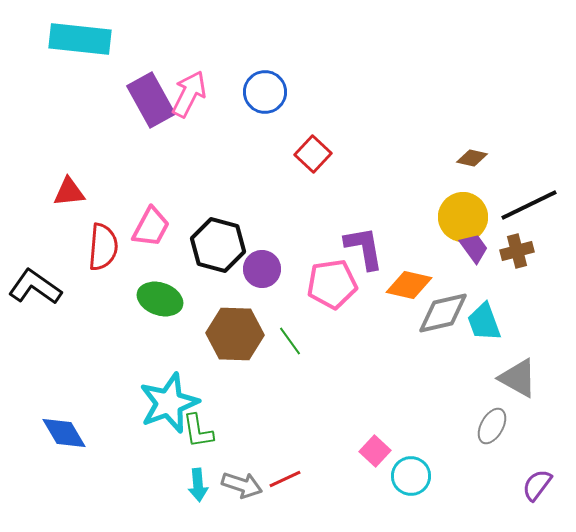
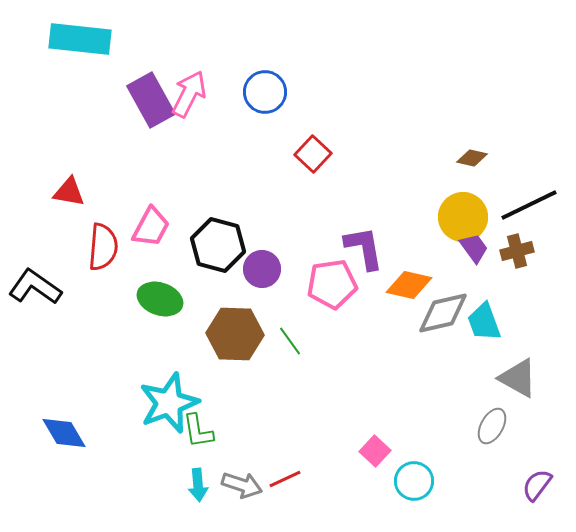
red triangle: rotated 16 degrees clockwise
cyan circle: moved 3 px right, 5 px down
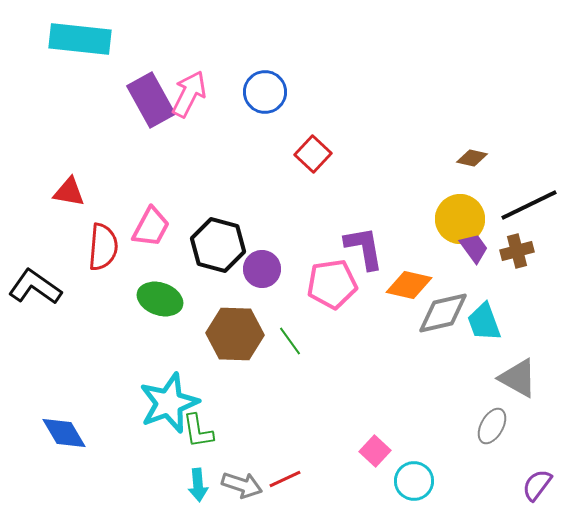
yellow circle: moved 3 px left, 2 px down
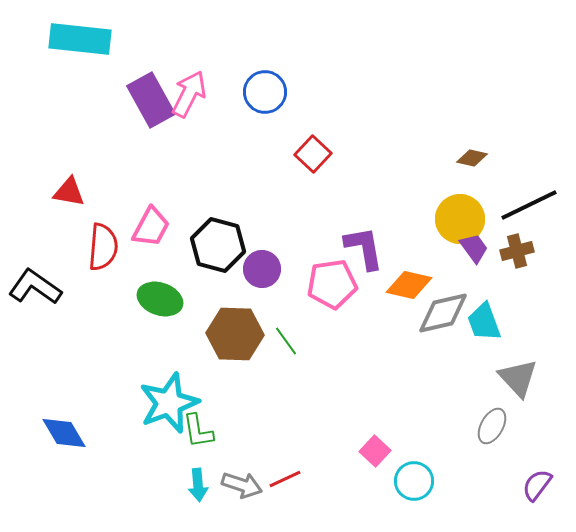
green line: moved 4 px left
gray triangle: rotated 18 degrees clockwise
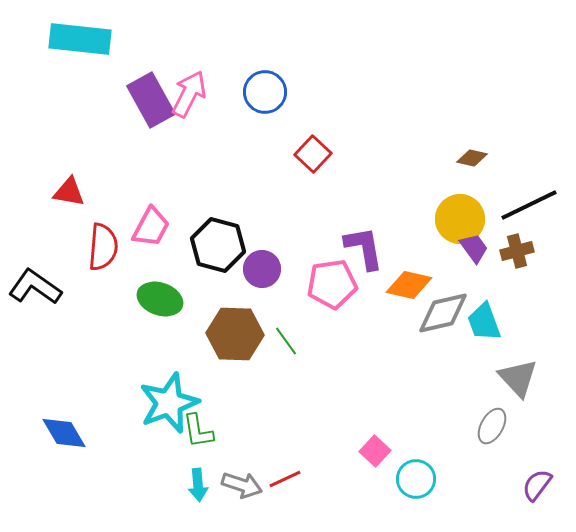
cyan circle: moved 2 px right, 2 px up
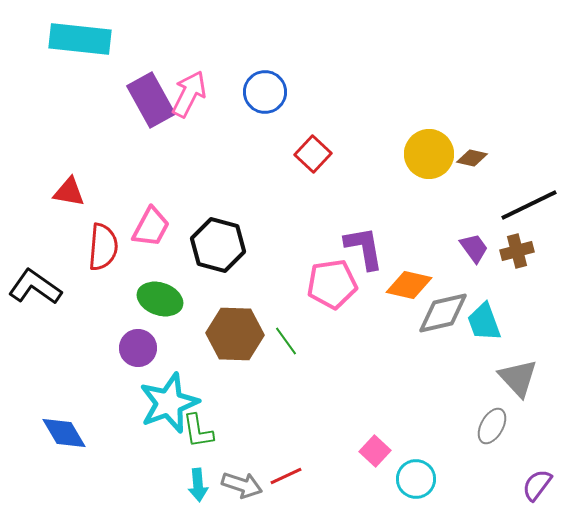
yellow circle: moved 31 px left, 65 px up
purple circle: moved 124 px left, 79 px down
red line: moved 1 px right, 3 px up
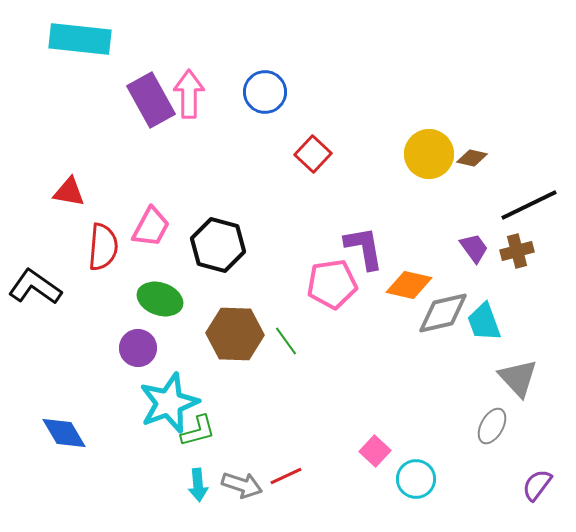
pink arrow: rotated 27 degrees counterclockwise
green L-shape: rotated 96 degrees counterclockwise
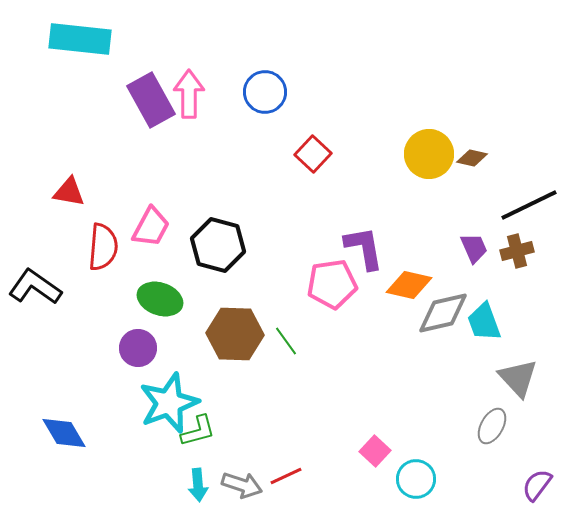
purple trapezoid: rotated 12 degrees clockwise
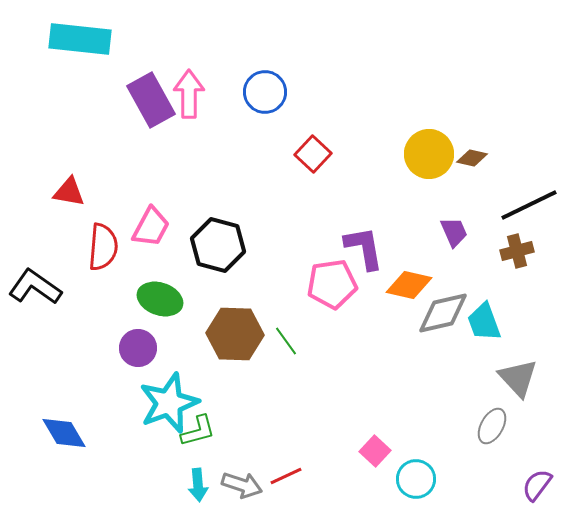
purple trapezoid: moved 20 px left, 16 px up
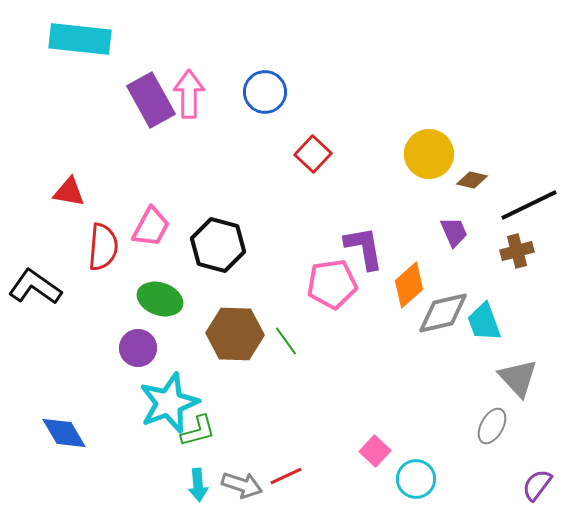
brown diamond: moved 22 px down
orange diamond: rotated 54 degrees counterclockwise
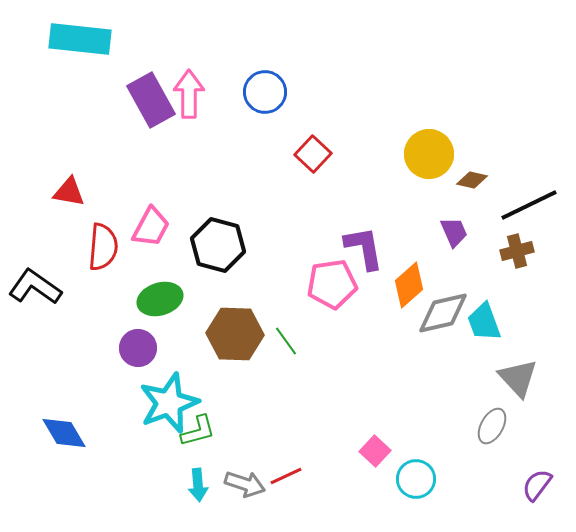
green ellipse: rotated 36 degrees counterclockwise
gray arrow: moved 3 px right, 1 px up
